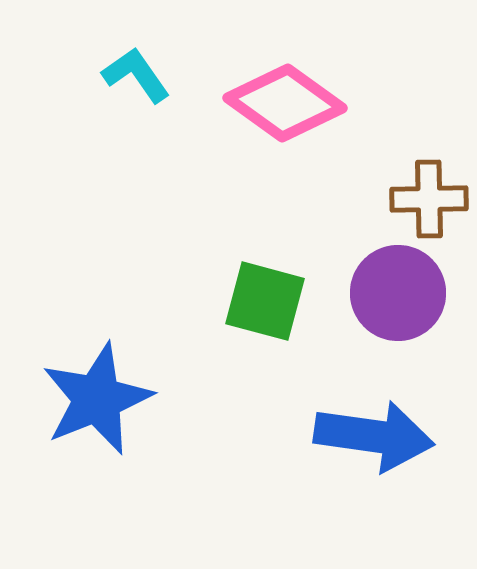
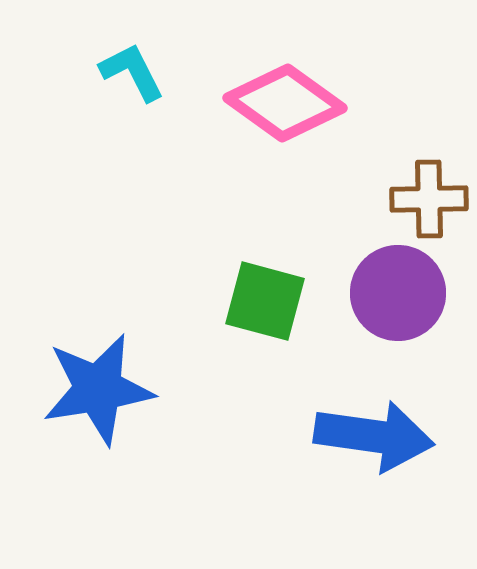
cyan L-shape: moved 4 px left, 3 px up; rotated 8 degrees clockwise
blue star: moved 1 px right, 10 px up; rotated 13 degrees clockwise
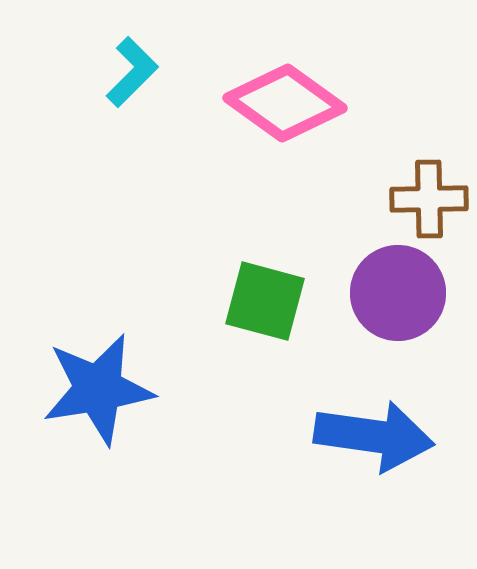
cyan L-shape: rotated 72 degrees clockwise
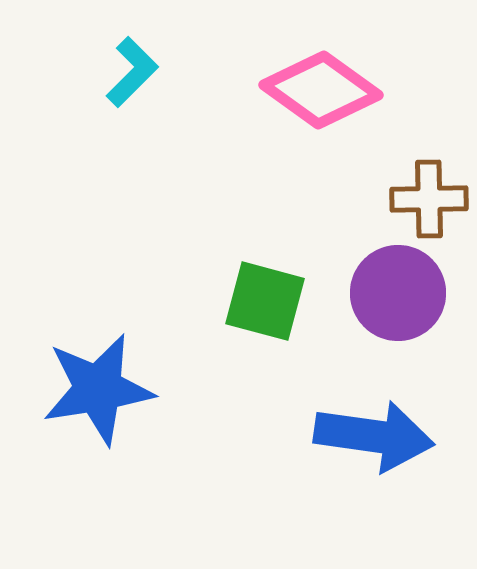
pink diamond: moved 36 px right, 13 px up
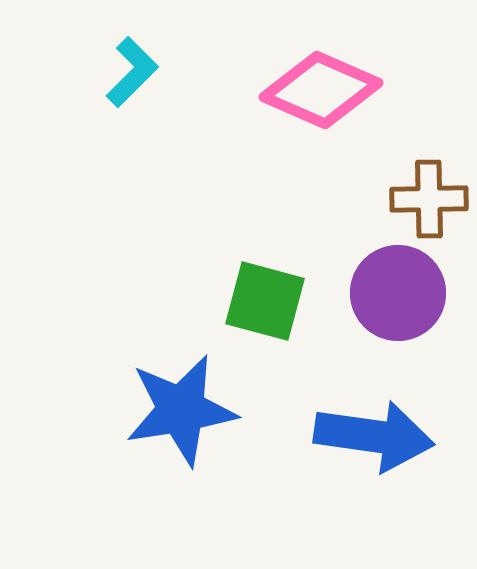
pink diamond: rotated 12 degrees counterclockwise
blue star: moved 83 px right, 21 px down
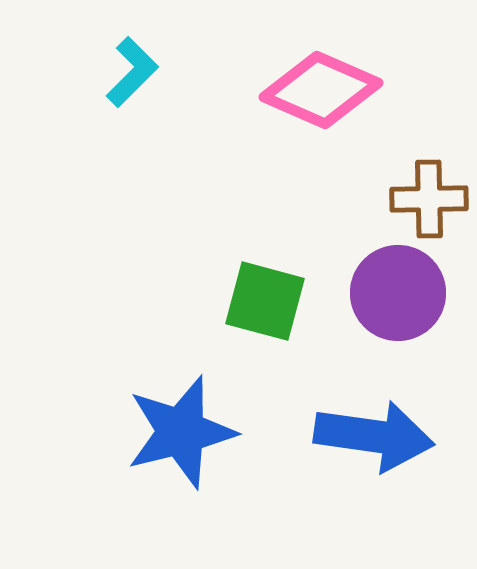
blue star: moved 22 px down; rotated 5 degrees counterclockwise
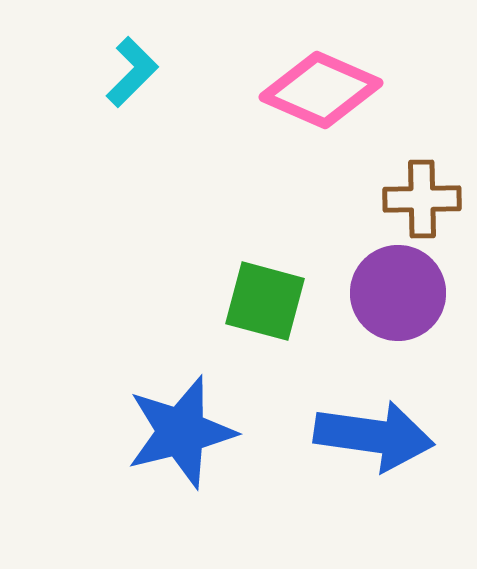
brown cross: moved 7 px left
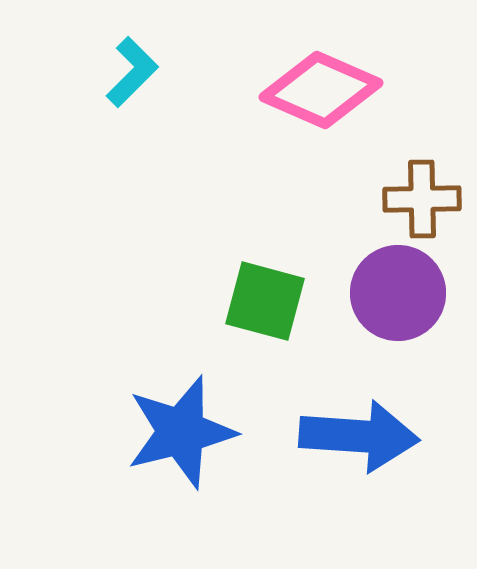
blue arrow: moved 15 px left; rotated 4 degrees counterclockwise
